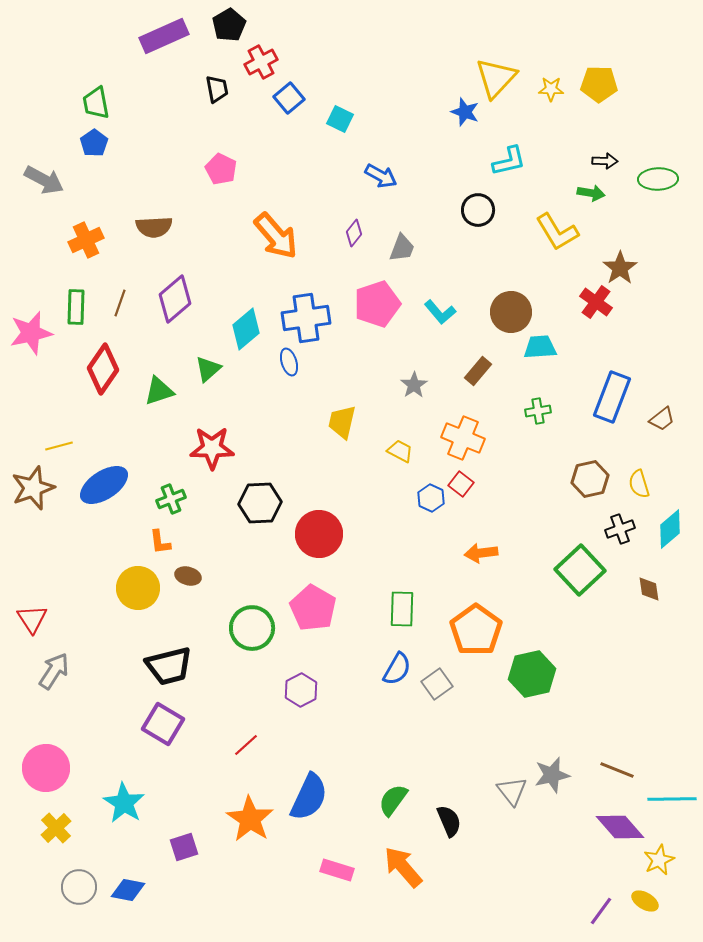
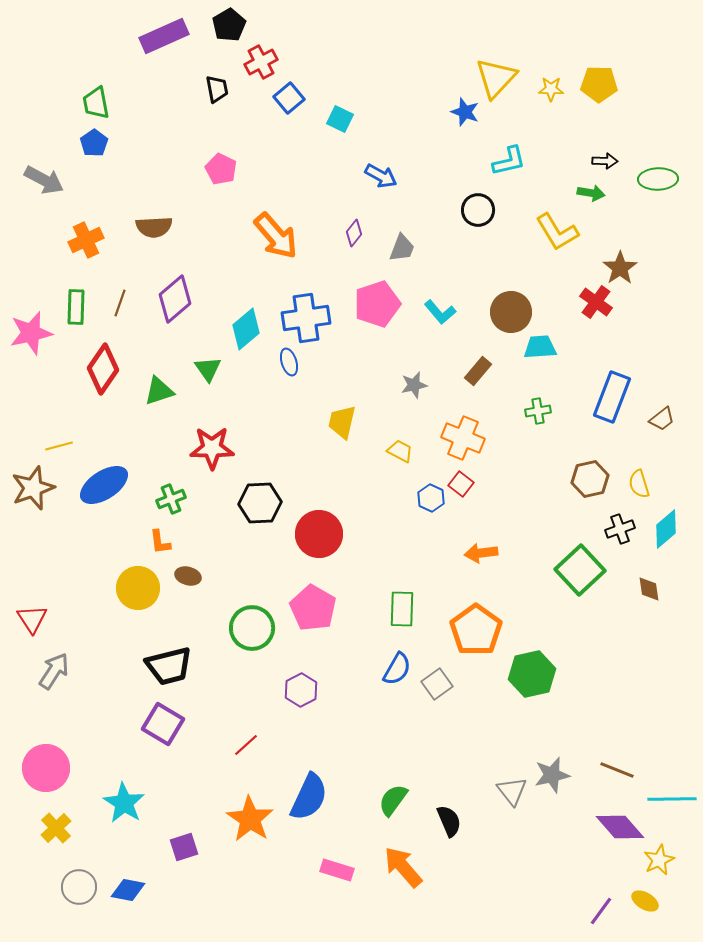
green triangle at (208, 369): rotated 24 degrees counterclockwise
gray star at (414, 385): rotated 20 degrees clockwise
cyan diamond at (670, 529): moved 4 px left
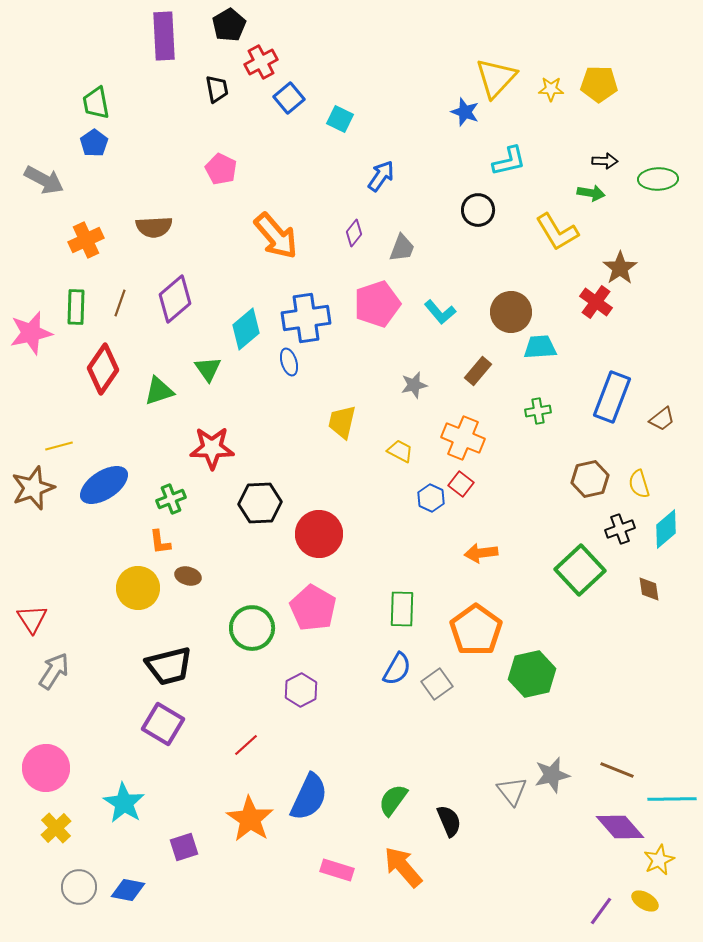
purple rectangle at (164, 36): rotated 69 degrees counterclockwise
blue arrow at (381, 176): rotated 84 degrees counterclockwise
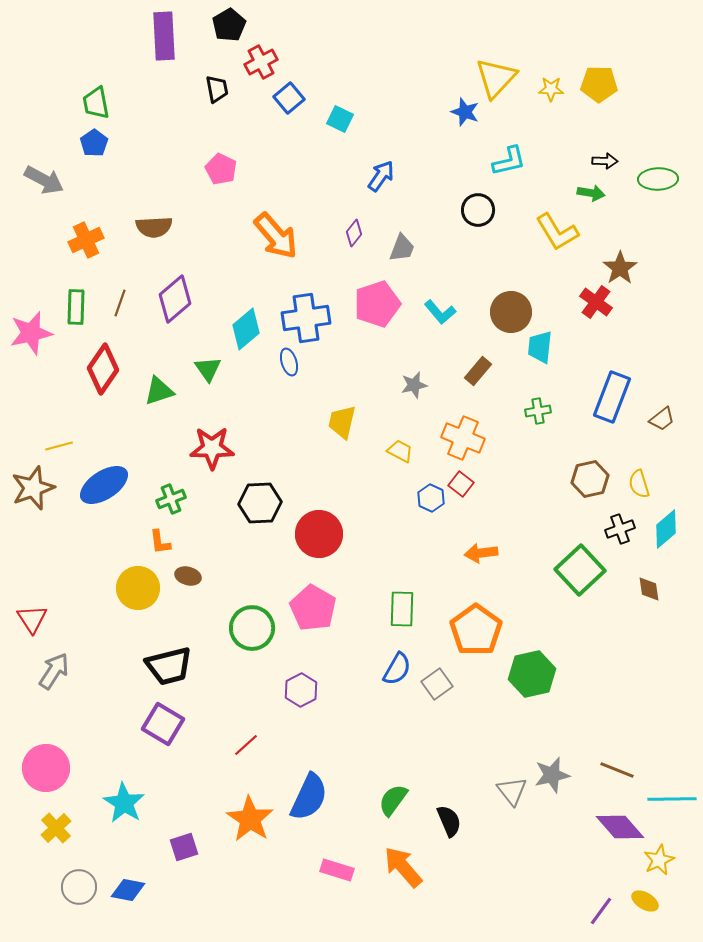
cyan trapezoid at (540, 347): rotated 80 degrees counterclockwise
